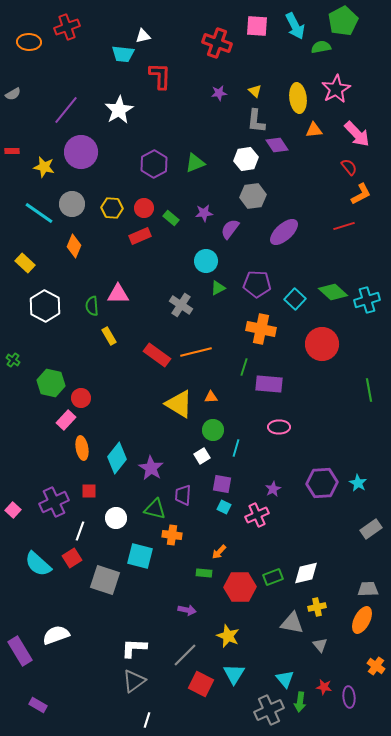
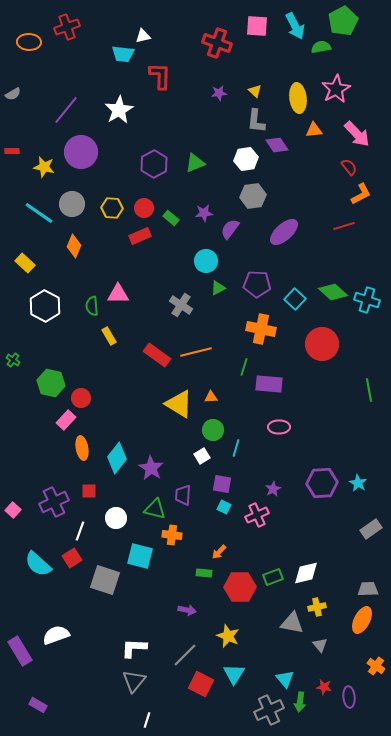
cyan cross at (367, 300): rotated 35 degrees clockwise
gray triangle at (134, 681): rotated 15 degrees counterclockwise
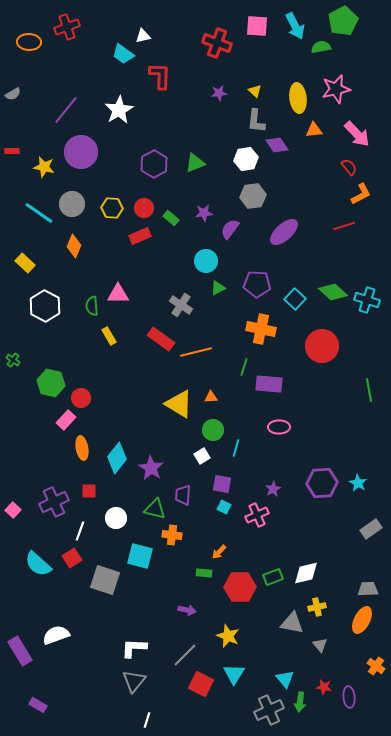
cyan trapezoid at (123, 54): rotated 30 degrees clockwise
pink star at (336, 89): rotated 16 degrees clockwise
red circle at (322, 344): moved 2 px down
red rectangle at (157, 355): moved 4 px right, 16 px up
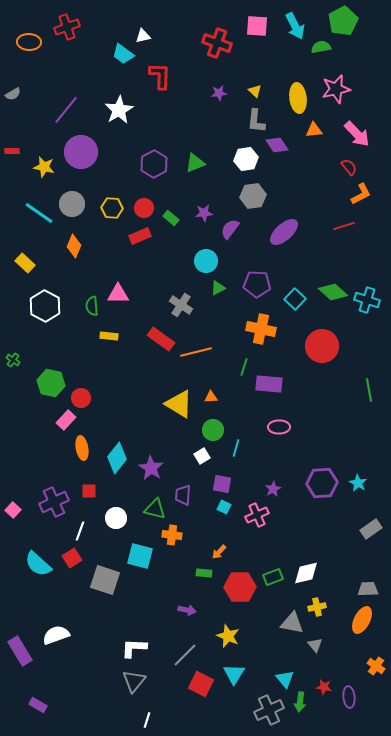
yellow rectangle at (109, 336): rotated 54 degrees counterclockwise
gray triangle at (320, 645): moved 5 px left
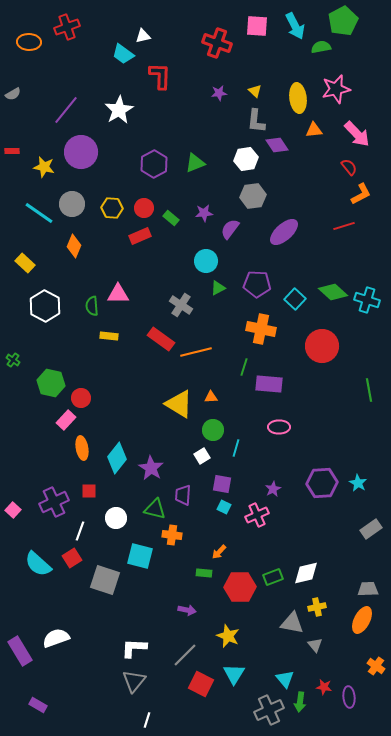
white semicircle at (56, 635): moved 3 px down
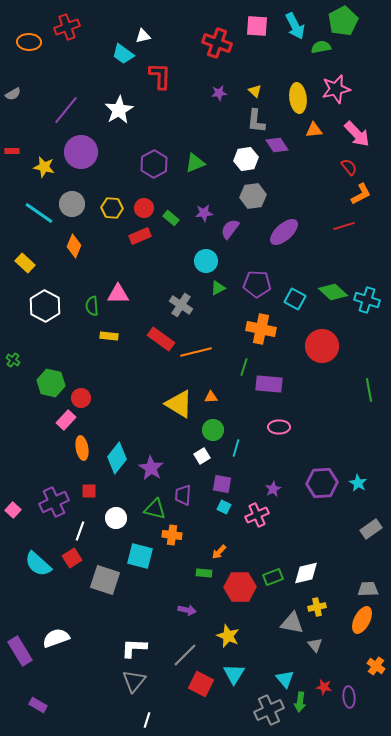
cyan square at (295, 299): rotated 15 degrees counterclockwise
